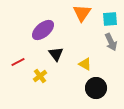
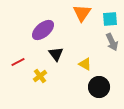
gray arrow: moved 1 px right
black circle: moved 3 px right, 1 px up
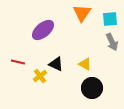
black triangle: moved 10 px down; rotated 28 degrees counterclockwise
red line: rotated 40 degrees clockwise
black circle: moved 7 px left, 1 px down
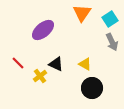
cyan square: rotated 28 degrees counterclockwise
red line: moved 1 px down; rotated 32 degrees clockwise
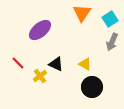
purple ellipse: moved 3 px left
gray arrow: rotated 48 degrees clockwise
black circle: moved 1 px up
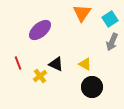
red line: rotated 24 degrees clockwise
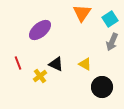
black circle: moved 10 px right
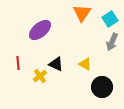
red line: rotated 16 degrees clockwise
